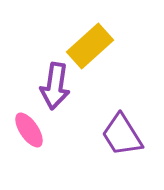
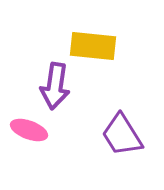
yellow rectangle: moved 3 px right; rotated 48 degrees clockwise
pink ellipse: rotated 36 degrees counterclockwise
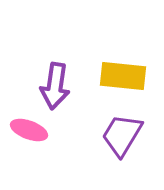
yellow rectangle: moved 30 px right, 30 px down
purple trapezoid: rotated 63 degrees clockwise
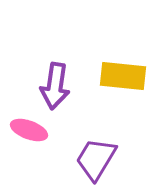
purple trapezoid: moved 26 px left, 24 px down
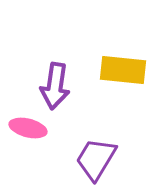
yellow rectangle: moved 6 px up
pink ellipse: moved 1 px left, 2 px up; rotated 6 degrees counterclockwise
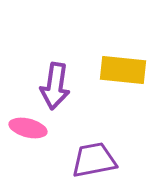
purple trapezoid: moved 2 px left, 1 px down; rotated 48 degrees clockwise
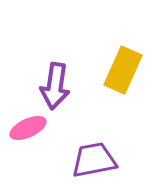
yellow rectangle: rotated 72 degrees counterclockwise
pink ellipse: rotated 39 degrees counterclockwise
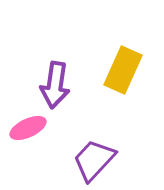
purple arrow: moved 1 px up
purple trapezoid: rotated 36 degrees counterclockwise
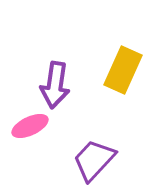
pink ellipse: moved 2 px right, 2 px up
